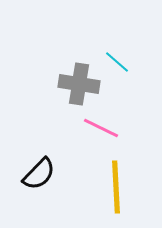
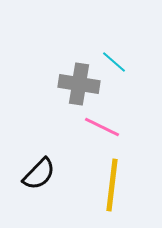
cyan line: moved 3 px left
pink line: moved 1 px right, 1 px up
yellow line: moved 4 px left, 2 px up; rotated 10 degrees clockwise
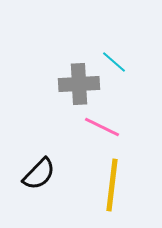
gray cross: rotated 12 degrees counterclockwise
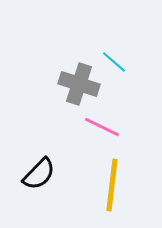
gray cross: rotated 21 degrees clockwise
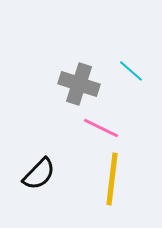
cyan line: moved 17 px right, 9 px down
pink line: moved 1 px left, 1 px down
yellow line: moved 6 px up
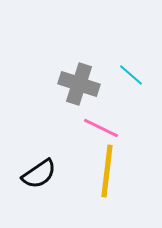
cyan line: moved 4 px down
black semicircle: rotated 12 degrees clockwise
yellow line: moved 5 px left, 8 px up
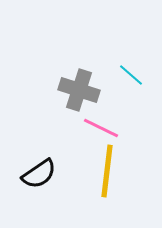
gray cross: moved 6 px down
